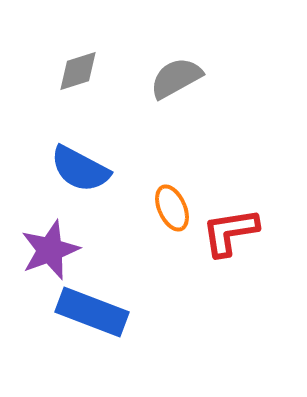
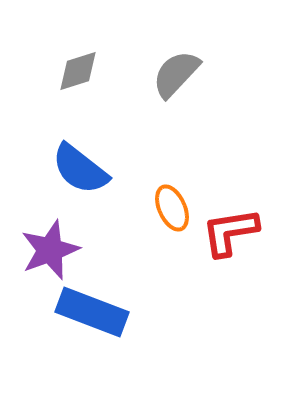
gray semicircle: moved 4 px up; rotated 18 degrees counterclockwise
blue semicircle: rotated 10 degrees clockwise
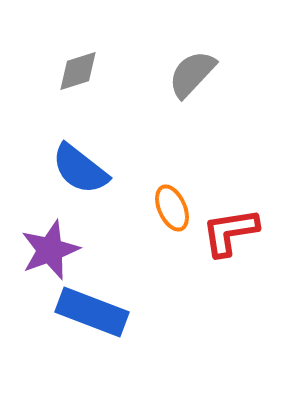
gray semicircle: moved 16 px right
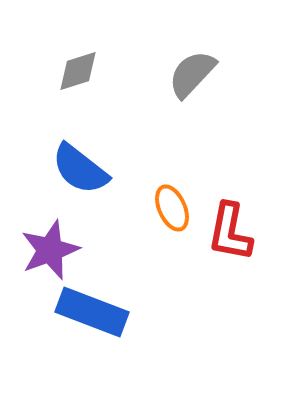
red L-shape: rotated 70 degrees counterclockwise
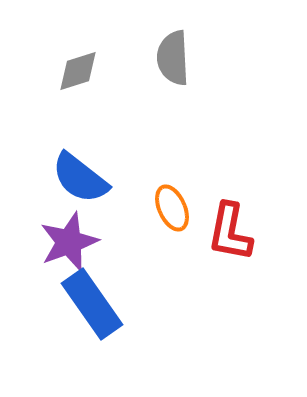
gray semicircle: moved 19 px left, 16 px up; rotated 46 degrees counterclockwise
blue semicircle: moved 9 px down
purple star: moved 19 px right, 8 px up
blue rectangle: moved 8 px up; rotated 34 degrees clockwise
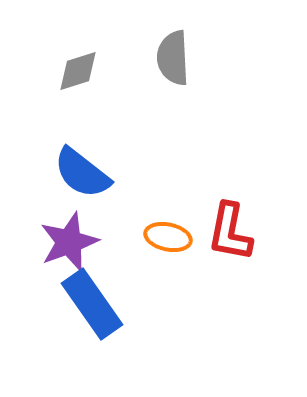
blue semicircle: moved 2 px right, 5 px up
orange ellipse: moved 4 px left, 29 px down; rotated 54 degrees counterclockwise
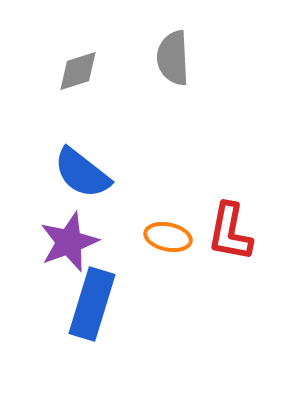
blue rectangle: rotated 52 degrees clockwise
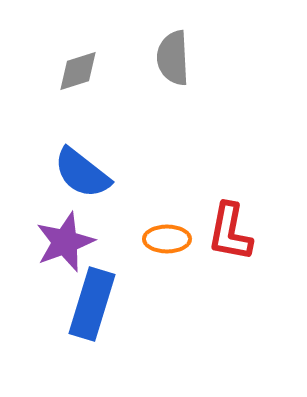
orange ellipse: moved 1 px left, 2 px down; rotated 12 degrees counterclockwise
purple star: moved 4 px left
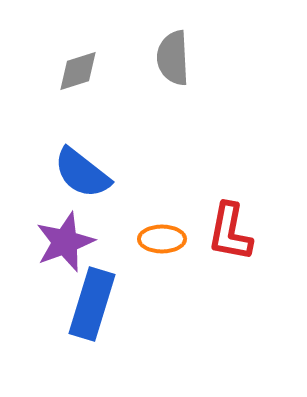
orange ellipse: moved 5 px left
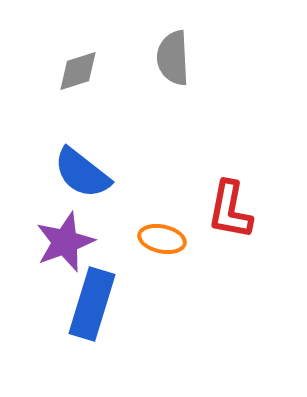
red L-shape: moved 22 px up
orange ellipse: rotated 12 degrees clockwise
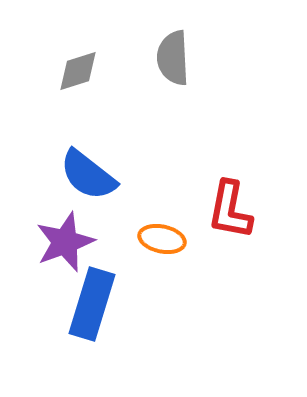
blue semicircle: moved 6 px right, 2 px down
